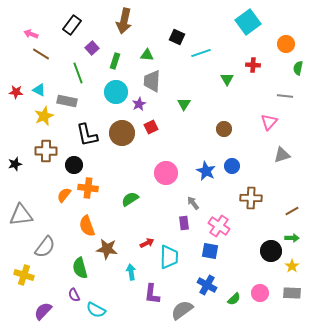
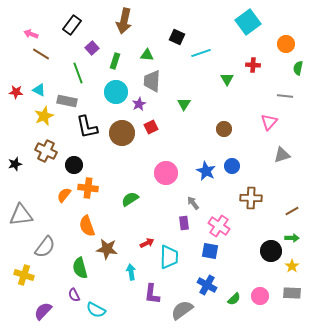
black L-shape at (87, 135): moved 8 px up
brown cross at (46, 151): rotated 25 degrees clockwise
pink circle at (260, 293): moved 3 px down
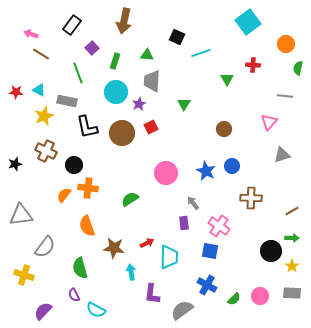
brown star at (107, 249): moved 7 px right, 1 px up
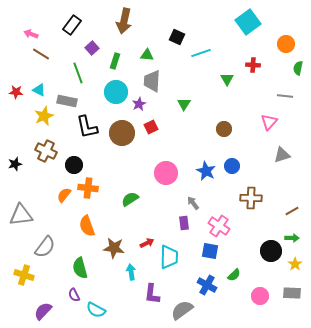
yellow star at (292, 266): moved 3 px right, 2 px up
green semicircle at (234, 299): moved 24 px up
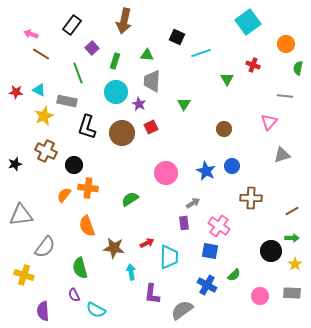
red cross at (253, 65): rotated 16 degrees clockwise
purple star at (139, 104): rotated 16 degrees counterclockwise
black L-shape at (87, 127): rotated 30 degrees clockwise
gray arrow at (193, 203): rotated 96 degrees clockwise
purple semicircle at (43, 311): rotated 48 degrees counterclockwise
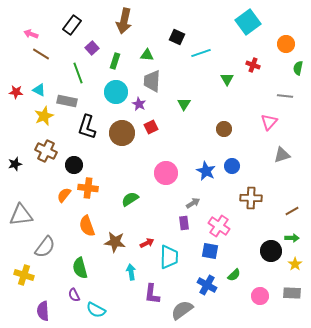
brown star at (114, 248): moved 1 px right, 6 px up
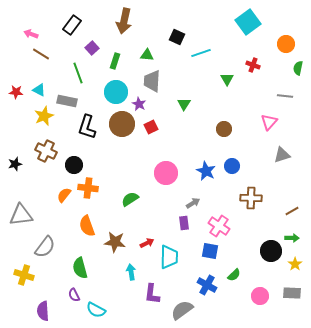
brown circle at (122, 133): moved 9 px up
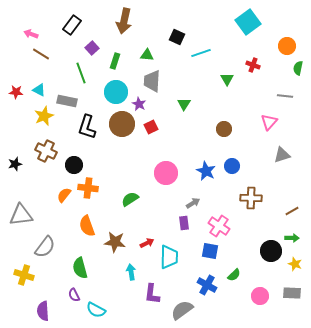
orange circle at (286, 44): moved 1 px right, 2 px down
green line at (78, 73): moved 3 px right
yellow star at (295, 264): rotated 16 degrees counterclockwise
